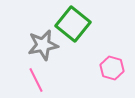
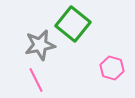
gray star: moved 3 px left
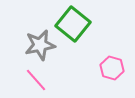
pink line: rotated 15 degrees counterclockwise
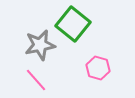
pink hexagon: moved 14 px left
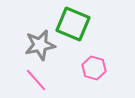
green square: rotated 16 degrees counterclockwise
pink hexagon: moved 4 px left
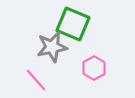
gray star: moved 12 px right, 2 px down
pink hexagon: rotated 15 degrees clockwise
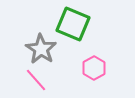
gray star: moved 11 px left, 2 px down; rotated 28 degrees counterclockwise
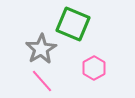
gray star: rotated 8 degrees clockwise
pink line: moved 6 px right, 1 px down
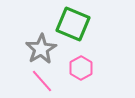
pink hexagon: moved 13 px left
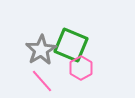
green square: moved 2 px left, 21 px down
gray star: moved 1 px down
